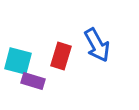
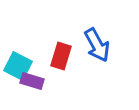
cyan square: moved 5 px down; rotated 12 degrees clockwise
purple rectangle: moved 1 px left
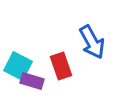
blue arrow: moved 5 px left, 3 px up
red rectangle: moved 10 px down; rotated 36 degrees counterclockwise
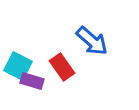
blue arrow: moved 1 px up; rotated 20 degrees counterclockwise
red rectangle: moved 1 px right, 1 px down; rotated 16 degrees counterclockwise
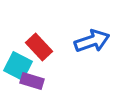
blue arrow: rotated 60 degrees counterclockwise
red rectangle: moved 23 px left, 20 px up; rotated 8 degrees counterclockwise
